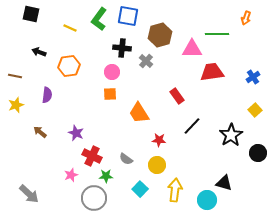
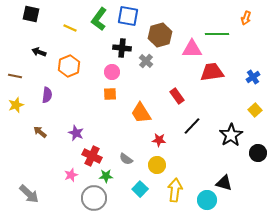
orange hexagon: rotated 15 degrees counterclockwise
orange trapezoid: moved 2 px right
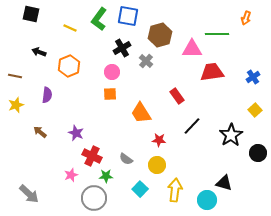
black cross: rotated 36 degrees counterclockwise
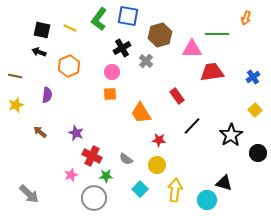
black square: moved 11 px right, 16 px down
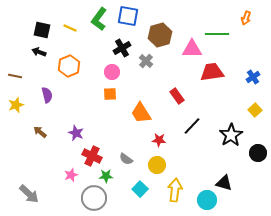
purple semicircle: rotated 21 degrees counterclockwise
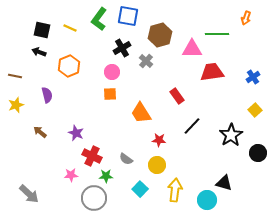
pink star: rotated 16 degrees clockwise
